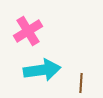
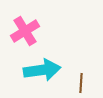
pink cross: moved 3 px left
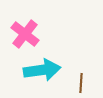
pink cross: moved 3 px down; rotated 20 degrees counterclockwise
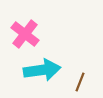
brown line: moved 1 px left, 1 px up; rotated 18 degrees clockwise
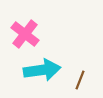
brown line: moved 2 px up
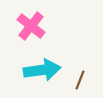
pink cross: moved 6 px right, 8 px up
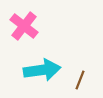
pink cross: moved 7 px left
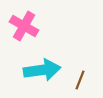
pink cross: rotated 8 degrees counterclockwise
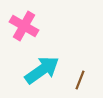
cyan arrow: rotated 27 degrees counterclockwise
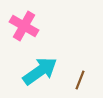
cyan arrow: moved 2 px left, 1 px down
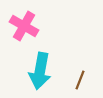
cyan arrow: rotated 135 degrees clockwise
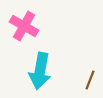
brown line: moved 10 px right
